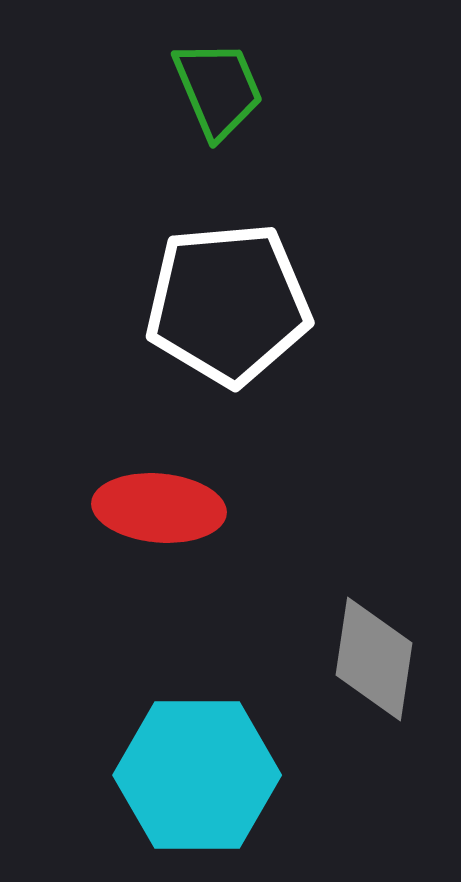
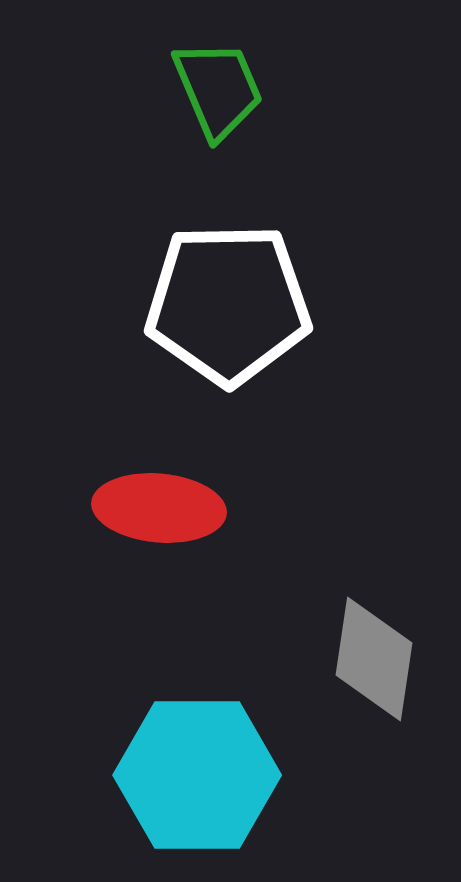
white pentagon: rotated 4 degrees clockwise
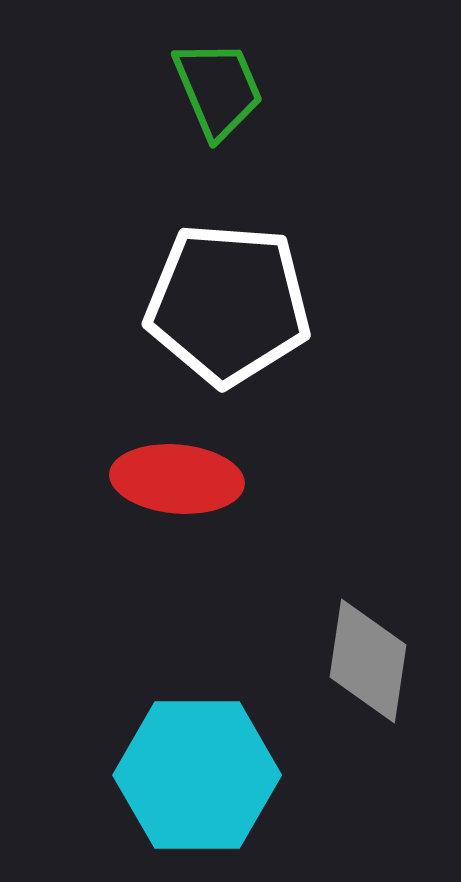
white pentagon: rotated 5 degrees clockwise
red ellipse: moved 18 px right, 29 px up
gray diamond: moved 6 px left, 2 px down
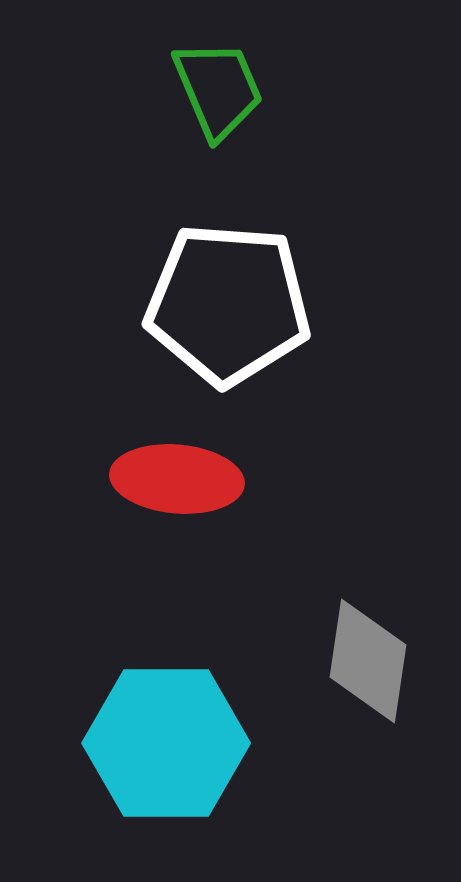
cyan hexagon: moved 31 px left, 32 px up
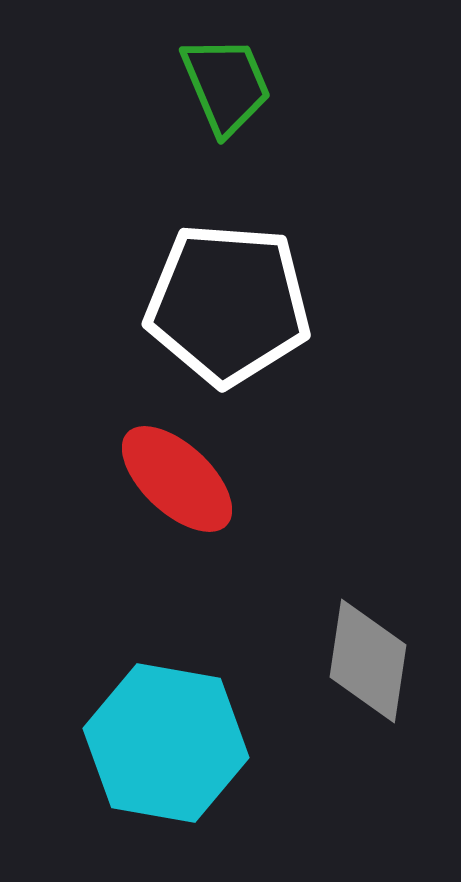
green trapezoid: moved 8 px right, 4 px up
red ellipse: rotated 38 degrees clockwise
cyan hexagon: rotated 10 degrees clockwise
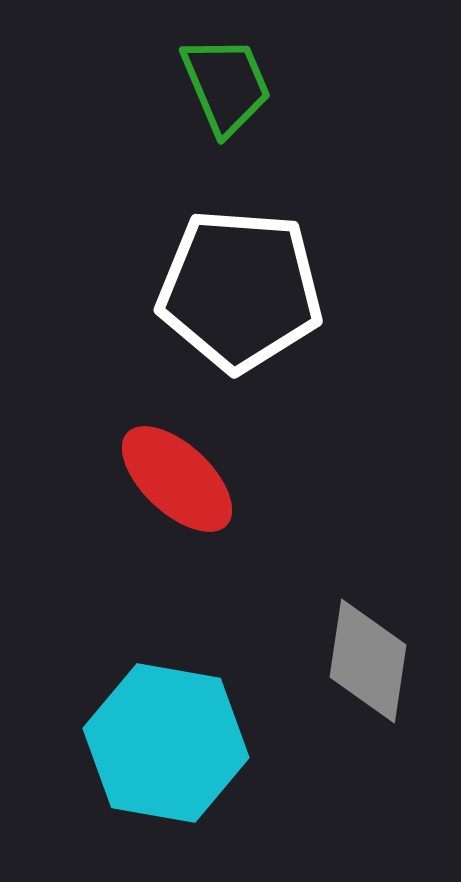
white pentagon: moved 12 px right, 14 px up
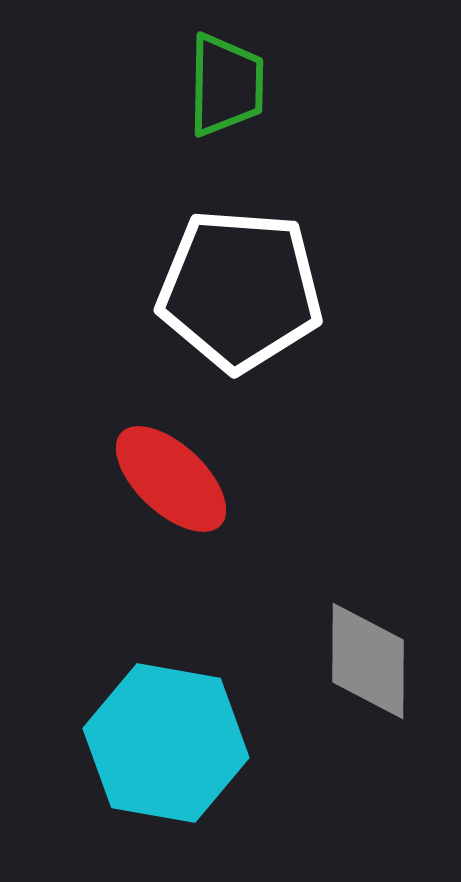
green trapezoid: rotated 24 degrees clockwise
red ellipse: moved 6 px left
gray diamond: rotated 8 degrees counterclockwise
